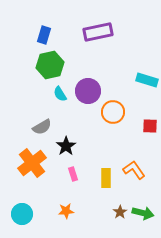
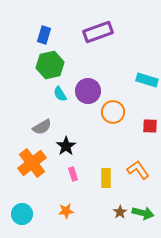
purple rectangle: rotated 8 degrees counterclockwise
orange L-shape: moved 4 px right
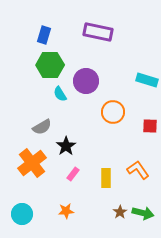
purple rectangle: rotated 32 degrees clockwise
green hexagon: rotated 12 degrees clockwise
purple circle: moved 2 px left, 10 px up
pink rectangle: rotated 56 degrees clockwise
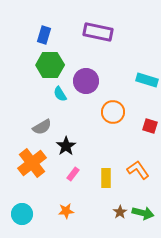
red square: rotated 14 degrees clockwise
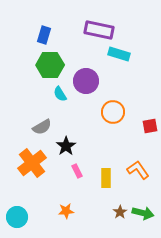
purple rectangle: moved 1 px right, 2 px up
cyan rectangle: moved 28 px left, 26 px up
red square: rotated 28 degrees counterclockwise
pink rectangle: moved 4 px right, 3 px up; rotated 64 degrees counterclockwise
cyan circle: moved 5 px left, 3 px down
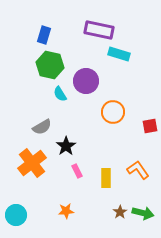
green hexagon: rotated 12 degrees clockwise
cyan circle: moved 1 px left, 2 px up
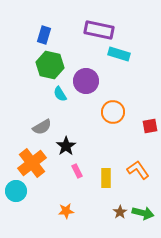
cyan circle: moved 24 px up
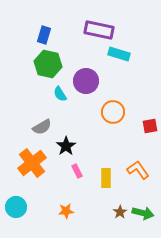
green hexagon: moved 2 px left, 1 px up
cyan circle: moved 16 px down
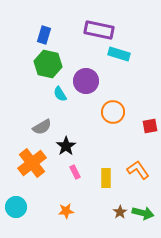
pink rectangle: moved 2 px left, 1 px down
